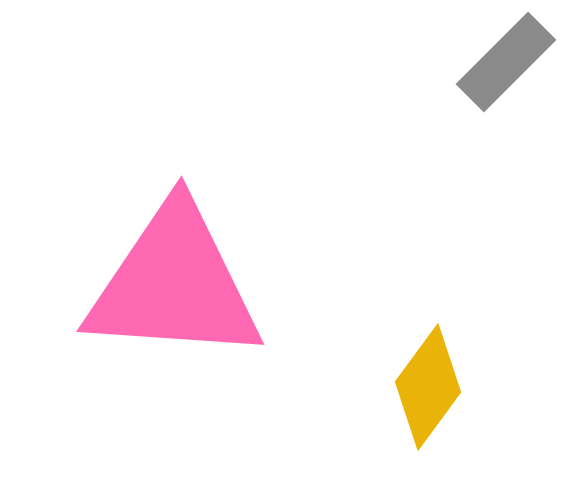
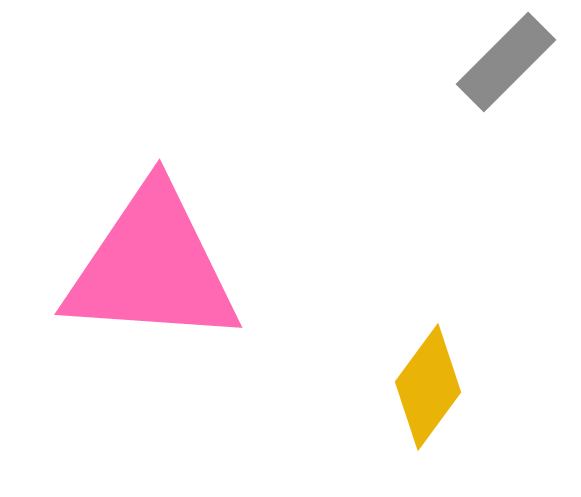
pink triangle: moved 22 px left, 17 px up
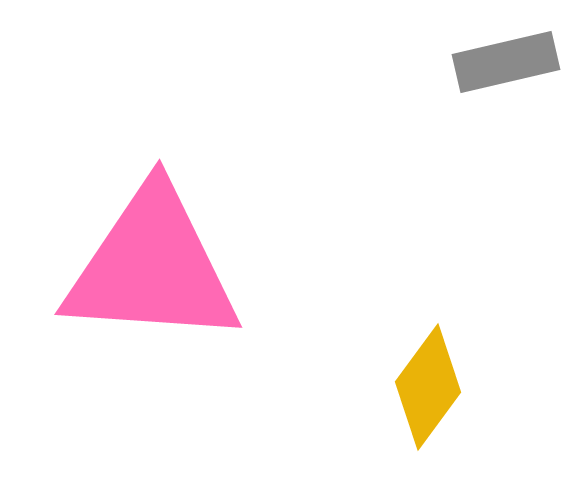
gray rectangle: rotated 32 degrees clockwise
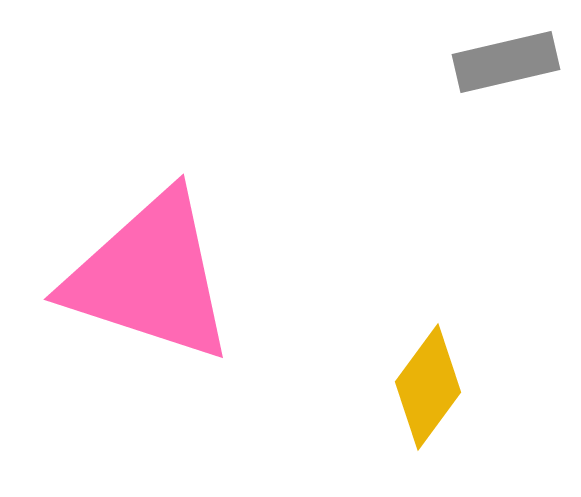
pink triangle: moved 2 px left, 10 px down; rotated 14 degrees clockwise
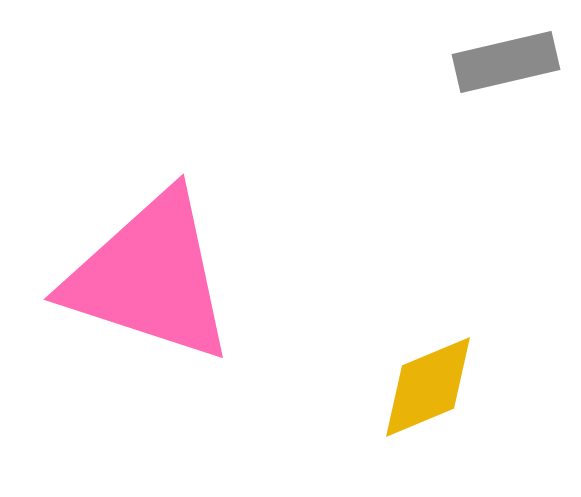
yellow diamond: rotated 31 degrees clockwise
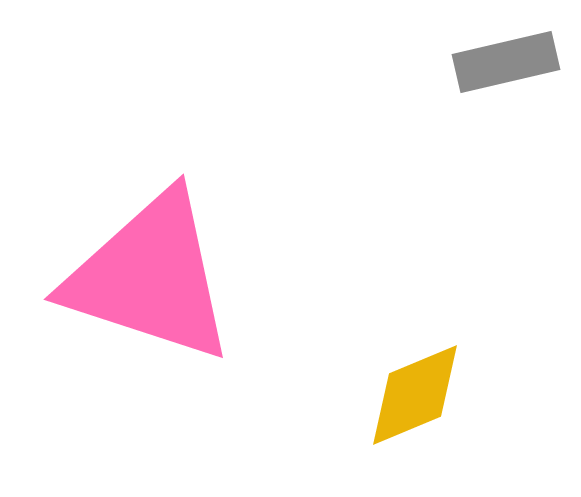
yellow diamond: moved 13 px left, 8 px down
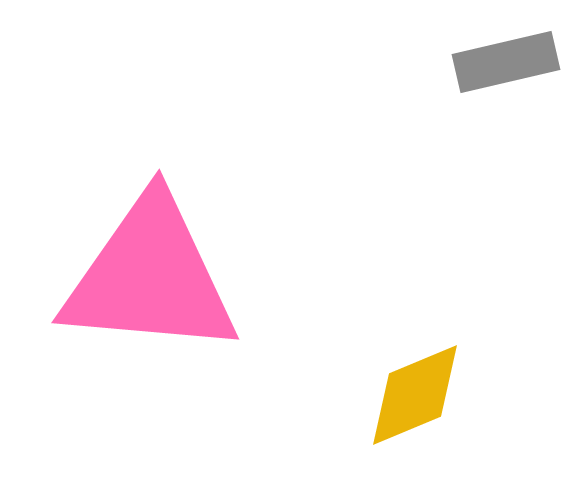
pink triangle: rotated 13 degrees counterclockwise
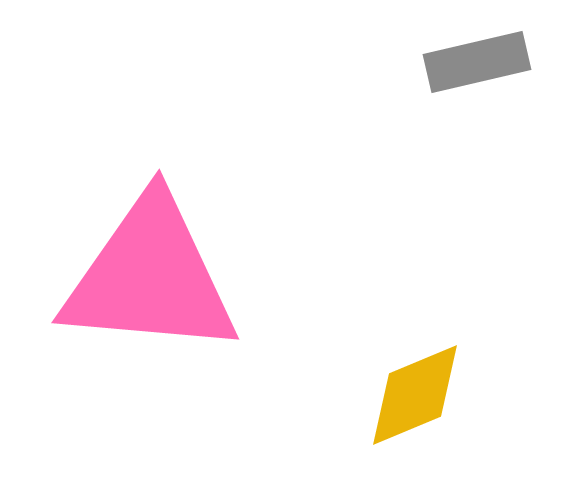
gray rectangle: moved 29 px left
